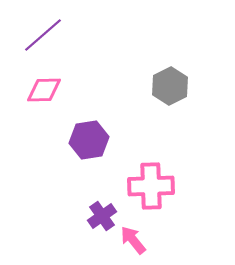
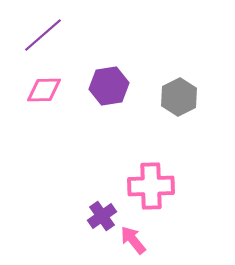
gray hexagon: moved 9 px right, 11 px down
purple hexagon: moved 20 px right, 54 px up
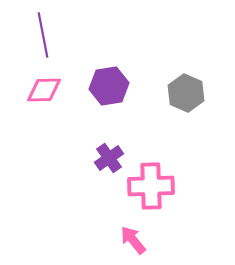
purple line: rotated 60 degrees counterclockwise
gray hexagon: moved 7 px right, 4 px up; rotated 9 degrees counterclockwise
purple cross: moved 7 px right, 58 px up
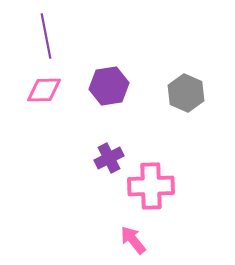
purple line: moved 3 px right, 1 px down
purple cross: rotated 8 degrees clockwise
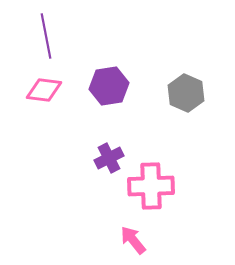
pink diamond: rotated 9 degrees clockwise
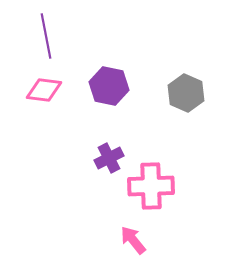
purple hexagon: rotated 21 degrees clockwise
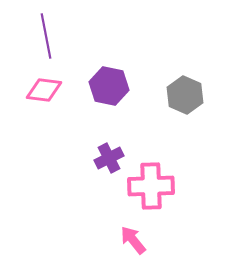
gray hexagon: moved 1 px left, 2 px down
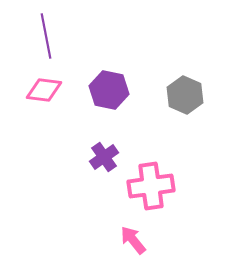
purple hexagon: moved 4 px down
purple cross: moved 5 px left, 1 px up; rotated 8 degrees counterclockwise
pink cross: rotated 6 degrees counterclockwise
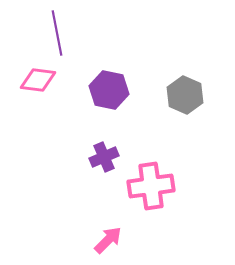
purple line: moved 11 px right, 3 px up
pink diamond: moved 6 px left, 10 px up
purple cross: rotated 12 degrees clockwise
pink arrow: moved 25 px left; rotated 84 degrees clockwise
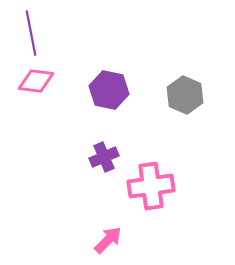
purple line: moved 26 px left
pink diamond: moved 2 px left, 1 px down
